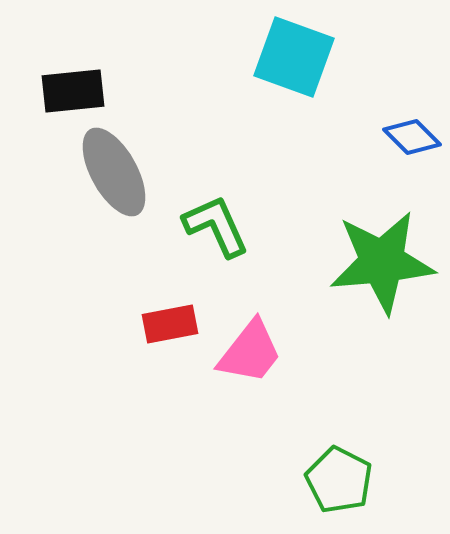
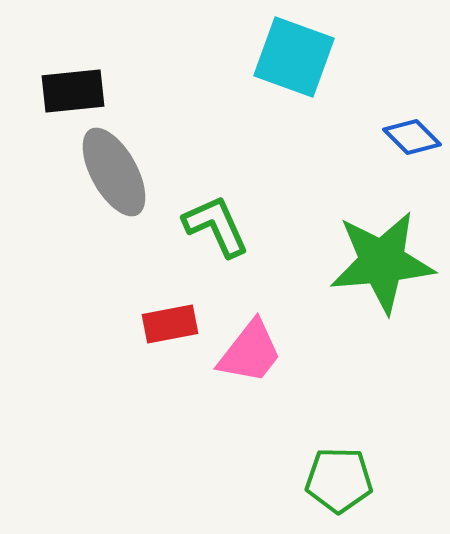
green pentagon: rotated 26 degrees counterclockwise
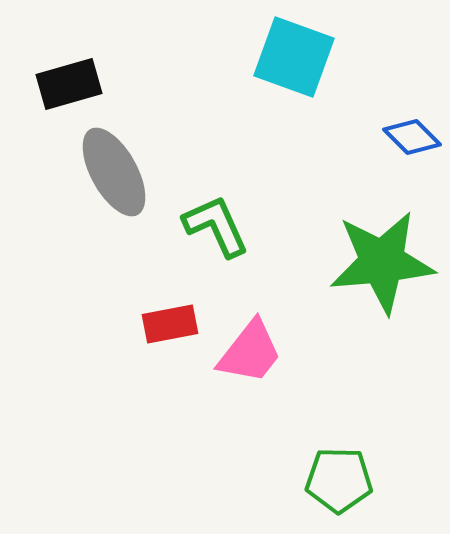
black rectangle: moved 4 px left, 7 px up; rotated 10 degrees counterclockwise
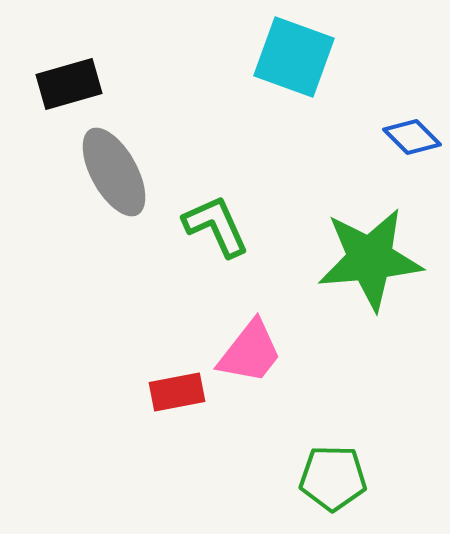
green star: moved 12 px left, 3 px up
red rectangle: moved 7 px right, 68 px down
green pentagon: moved 6 px left, 2 px up
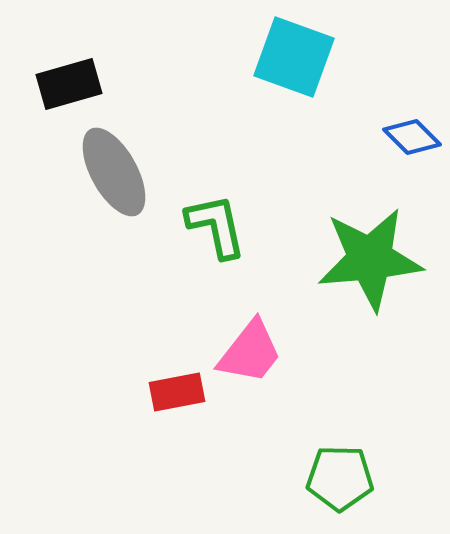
green L-shape: rotated 12 degrees clockwise
green pentagon: moved 7 px right
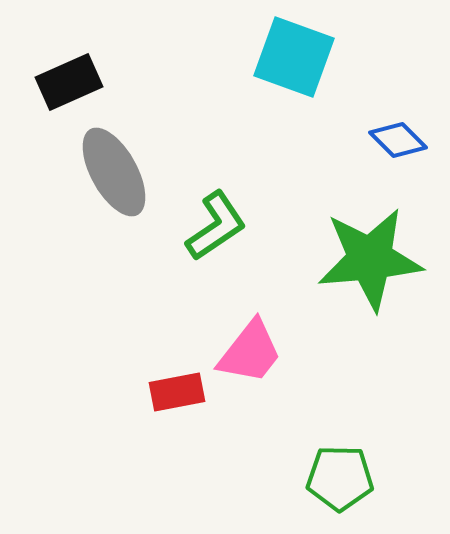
black rectangle: moved 2 px up; rotated 8 degrees counterclockwise
blue diamond: moved 14 px left, 3 px down
green L-shape: rotated 68 degrees clockwise
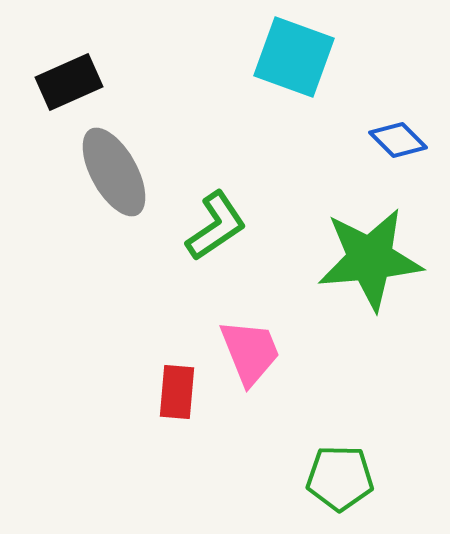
pink trapezoid: rotated 60 degrees counterclockwise
red rectangle: rotated 74 degrees counterclockwise
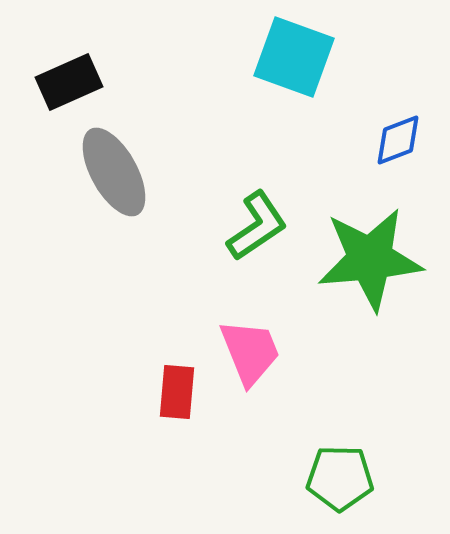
blue diamond: rotated 66 degrees counterclockwise
green L-shape: moved 41 px right
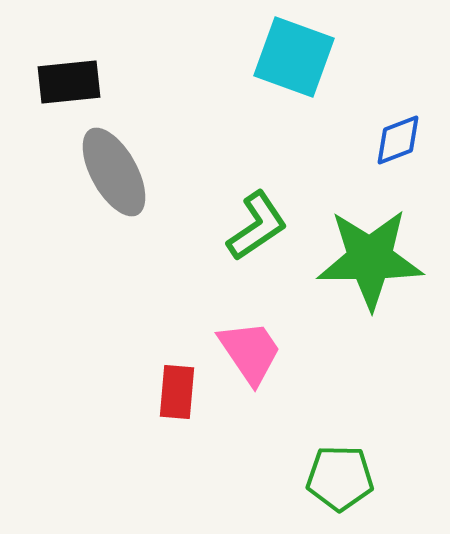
black rectangle: rotated 18 degrees clockwise
green star: rotated 5 degrees clockwise
pink trapezoid: rotated 12 degrees counterclockwise
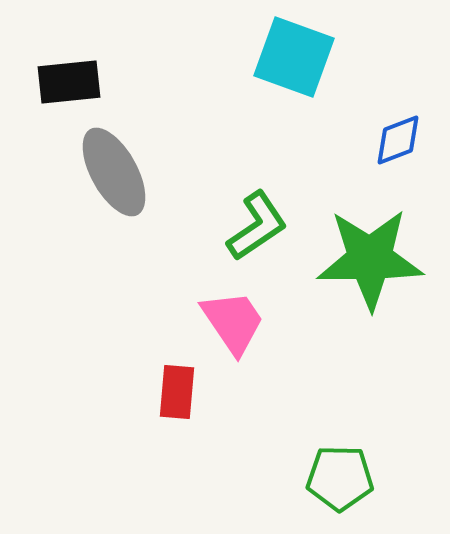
pink trapezoid: moved 17 px left, 30 px up
